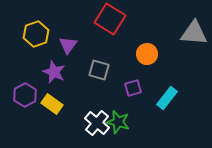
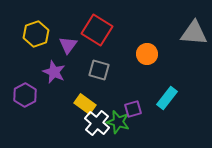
red square: moved 13 px left, 11 px down
purple square: moved 21 px down
yellow rectangle: moved 33 px right
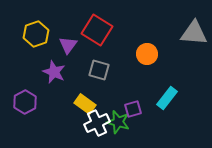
purple hexagon: moved 7 px down
white cross: rotated 25 degrees clockwise
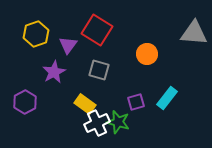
purple star: rotated 20 degrees clockwise
purple square: moved 3 px right, 7 px up
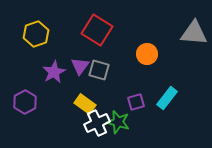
purple triangle: moved 12 px right, 21 px down
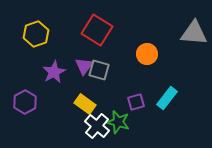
purple triangle: moved 4 px right
white cross: moved 3 px down; rotated 25 degrees counterclockwise
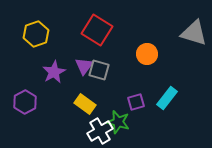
gray triangle: rotated 12 degrees clockwise
white cross: moved 3 px right, 5 px down; rotated 20 degrees clockwise
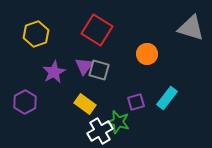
gray triangle: moved 3 px left, 5 px up
